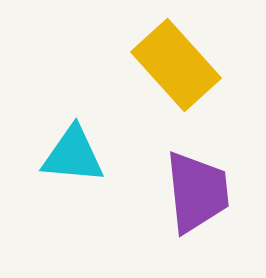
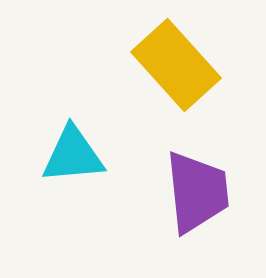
cyan triangle: rotated 10 degrees counterclockwise
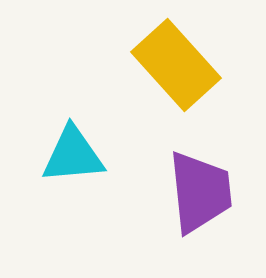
purple trapezoid: moved 3 px right
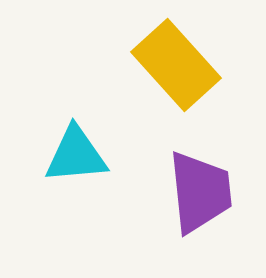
cyan triangle: moved 3 px right
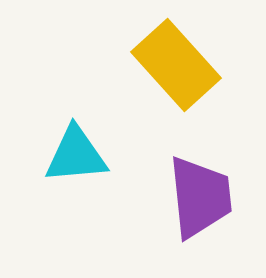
purple trapezoid: moved 5 px down
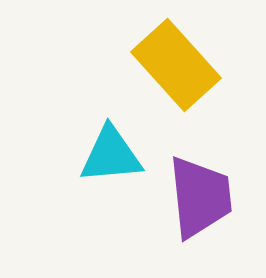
cyan triangle: moved 35 px right
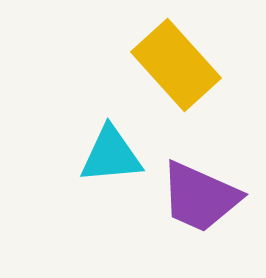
purple trapezoid: rotated 120 degrees clockwise
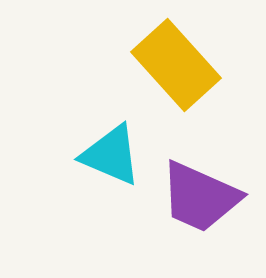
cyan triangle: rotated 28 degrees clockwise
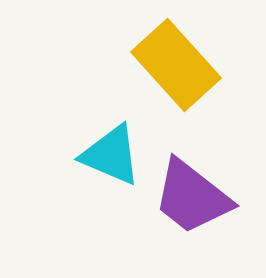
purple trapezoid: moved 8 px left; rotated 14 degrees clockwise
